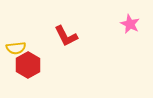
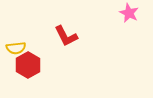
pink star: moved 1 px left, 11 px up
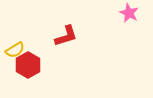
red L-shape: rotated 80 degrees counterclockwise
yellow semicircle: moved 1 px left, 2 px down; rotated 24 degrees counterclockwise
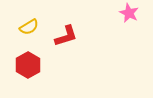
yellow semicircle: moved 14 px right, 23 px up
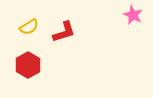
pink star: moved 4 px right, 2 px down
red L-shape: moved 2 px left, 4 px up
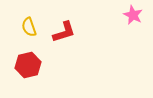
yellow semicircle: rotated 102 degrees clockwise
red hexagon: rotated 15 degrees clockwise
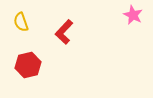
yellow semicircle: moved 8 px left, 5 px up
red L-shape: rotated 150 degrees clockwise
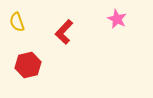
pink star: moved 16 px left, 4 px down
yellow semicircle: moved 4 px left
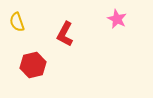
red L-shape: moved 1 px right, 2 px down; rotated 15 degrees counterclockwise
red hexagon: moved 5 px right
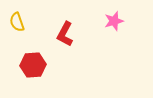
pink star: moved 3 px left, 2 px down; rotated 30 degrees clockwise
red hexagon: rotated 10 degrees clockwise
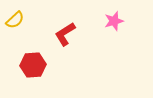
yellow semicircle: moved 2 px left, 2 px up; rotated 114 degrees counterclockwise
red L-shape: rotated 30 degrees clockwise
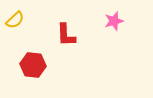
red L-shape: moved 1 px right, 1 px down; rotated 60 degrees counterclockwise
red hexagon: rotated 10 degrees clockwise
